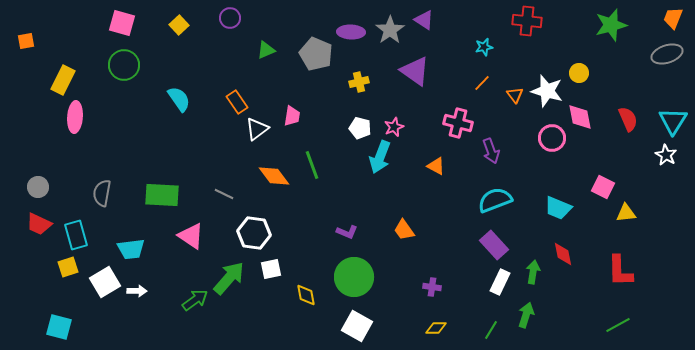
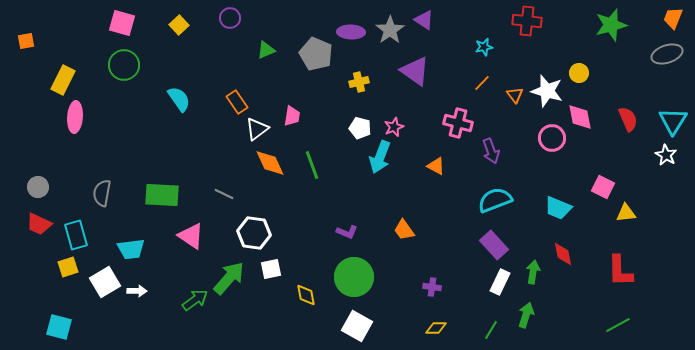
orange diamond at (274, 176): moved 4 px left, 13 px up; rotated 12 degrees clockwise
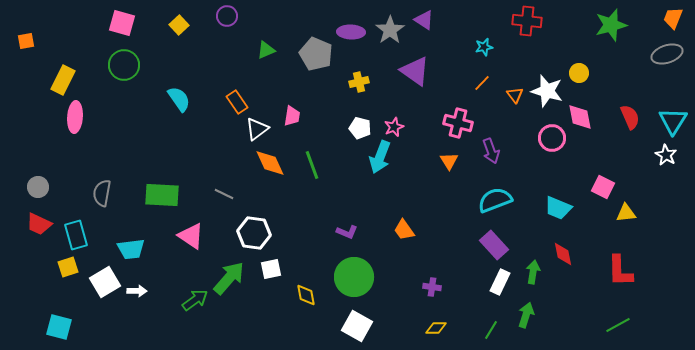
purple circle at (230, 18): moved 3 px left, 2 px up
red semicircle at (628, 119): moved 2 px right, 2 px up
orange triangle at (436, 166): moved 13 px right, 5 px up; rotated 30 degrees clockwise
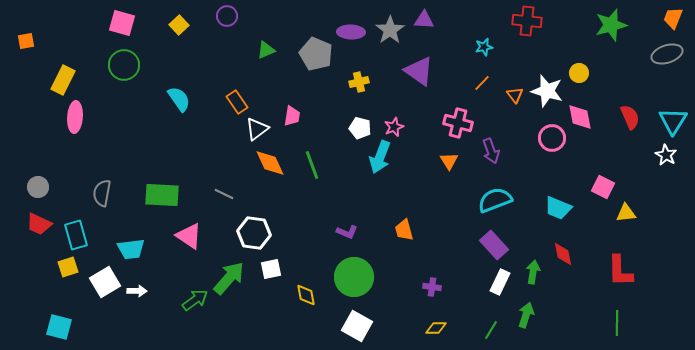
purple triangle at (424, 20): rotated 30 degrees counterclockwise
purple triangle at (415, 71): moved 4 px right
orange trapezoid at (404, 230): rotated 20 degrees clockwise
pink triangle at (191, 236): moved 2 px left
green line at (618, 325): moved 1 px left, 2 px up; rotated 60 degrees counterclockwise
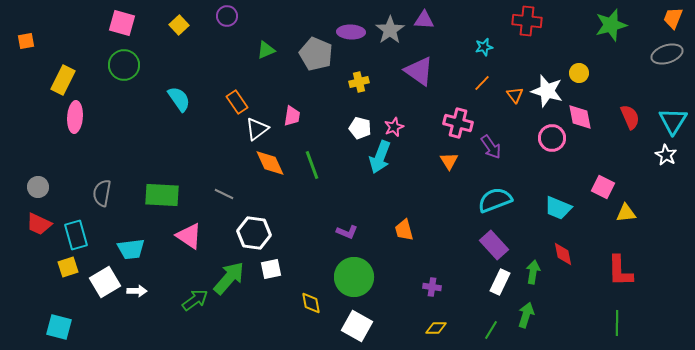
purple arrow at (491, 151): moved 4 px up; rotated 15 degrees counterclockwise
yellow diamond at (306, 295): moved 5 px right, 8 px down
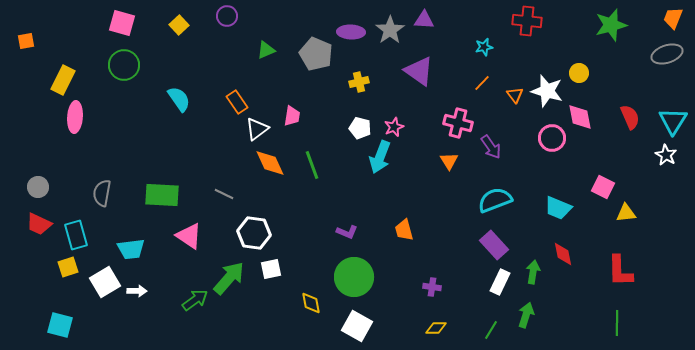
cyan square at (59, 327): moved 1 px right, 2 px up
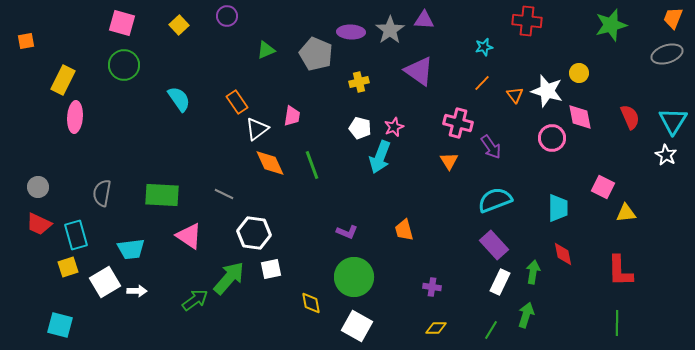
cyan trapezoid at (558, 208): rotated 112 degrees counterclockwise
